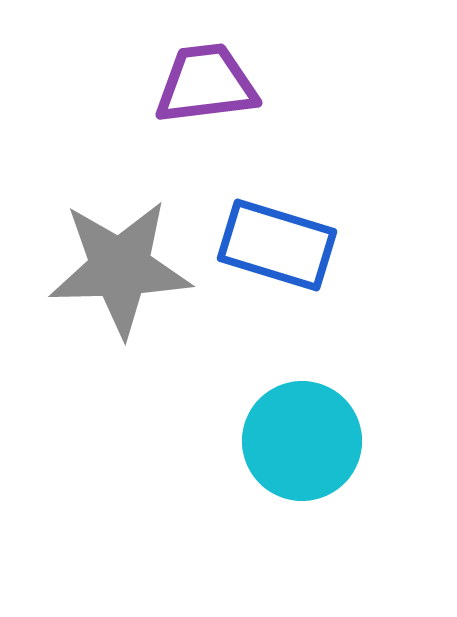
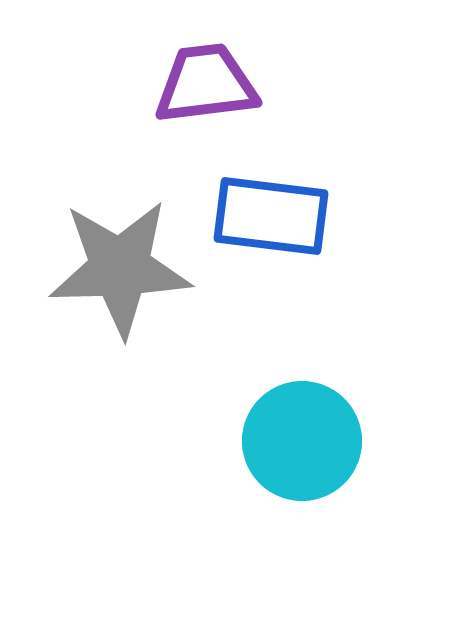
blue rectangle: moved 6 px left, 29 px up; rotated 10 degrees counterclockwise
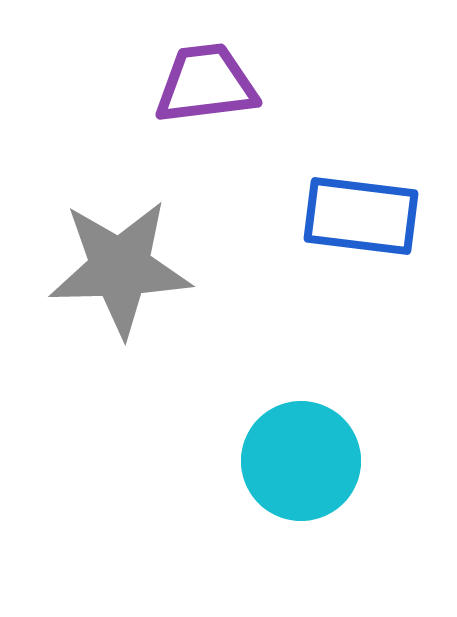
blue rectangle: moved 90 px right
cyan circle: moved 1 px left, 20 px down
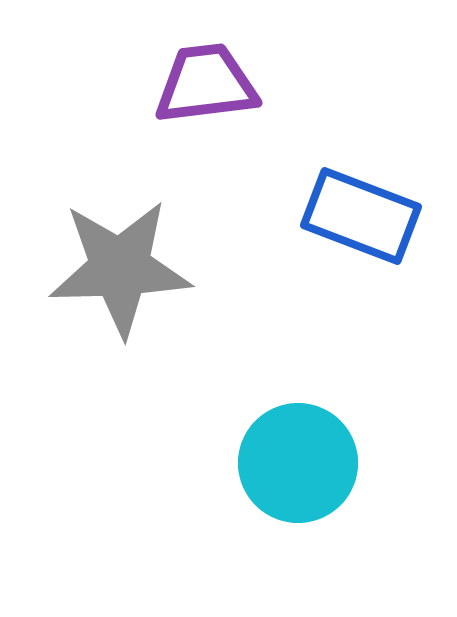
blue rectangle: rotated 14 degrees clockwise
cyan circle: moved 3 px left, 2 px down
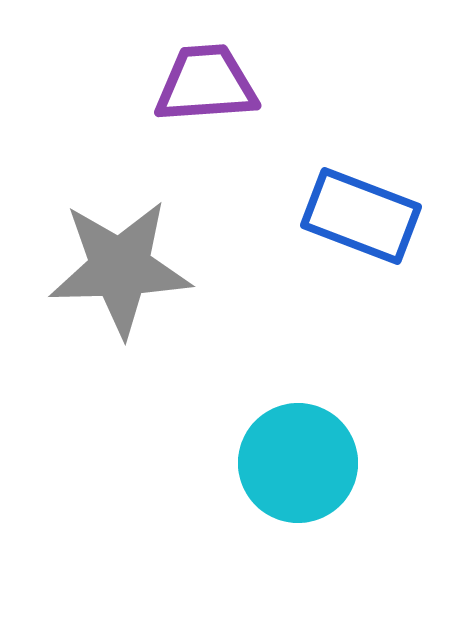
purple trapezoid: rotated 3 degrees clockwise
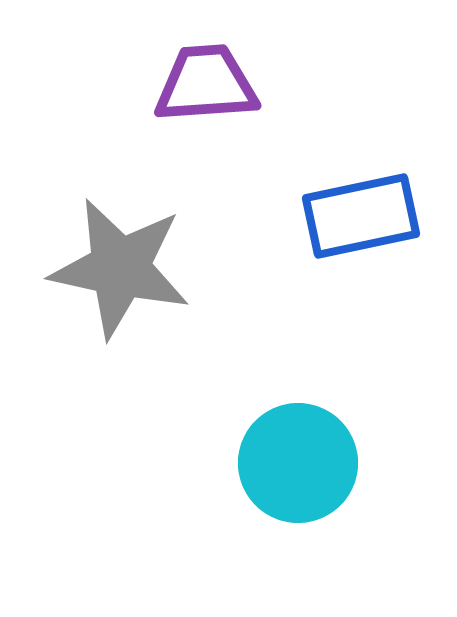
blue rectangle: rotated 33 degrees counterclockwise
gray star: rotated 14 degrees clockwise
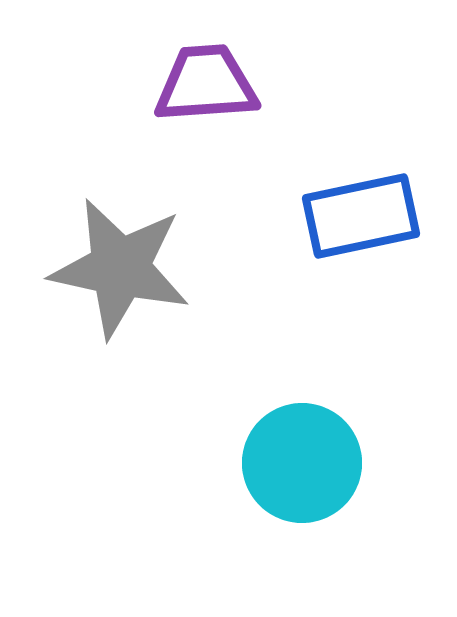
cyan circle: moved 4 px right
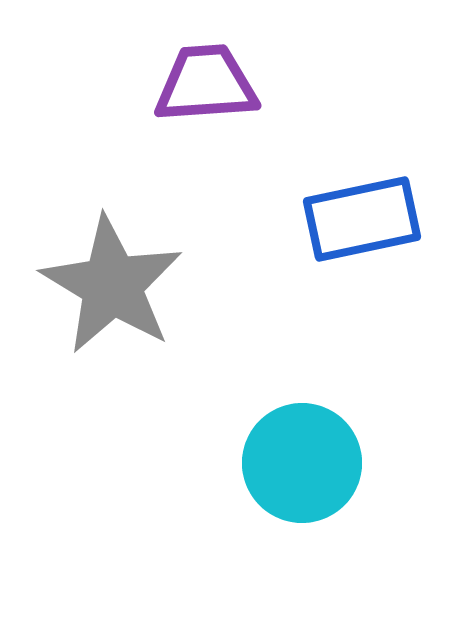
blue rectangle: moved 1 px right, 3 px down
gray star: moved 8 px left, 17 px down; rotated 19 degrees clockwise
